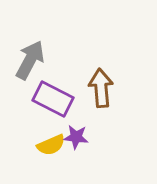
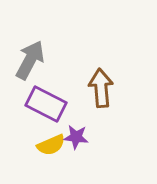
purple rectangle: moved 7 px left, 5 px down
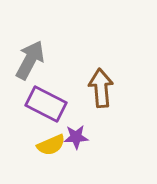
purple star: rotated 10 degrees counterclockwise
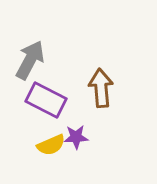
purple rectangle: moved 4 px up
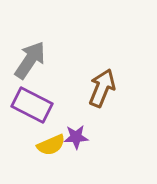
gray arrow: rotated 6 degrees clockwise
brown arrow: moved 1 px right; rotated 27 degrees clockwise
purple rectangle: moved 14 px left, 5 px down
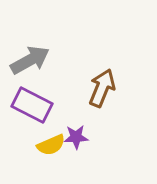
gray arrow: rotated 27 degrees clockwise
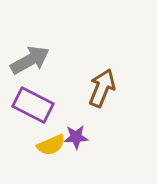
purple rectangle: moved 1 px right
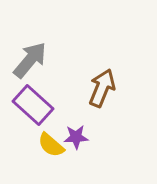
gray arrow: rotated 21 degrees counterclockwise
purple rectangle: rotated 15 degrees clockwise
yellow semicircle: rotated 64 degrees clockwise
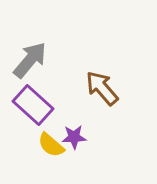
brown arrow: rotated 63 degrees counterclockwise
purple star: moved 2 px left
